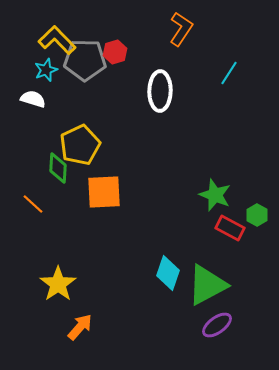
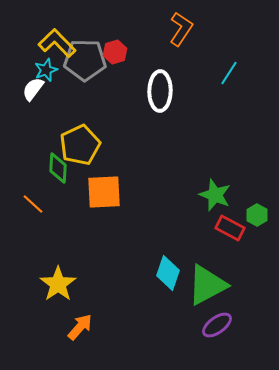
yellow L-shape: moved 3 px down
white semicircle: moved 10 px up; rotated 70 degrees counterclockwise
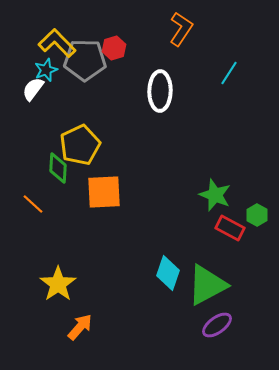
red hexagon: moved 1 px left, 4 px up
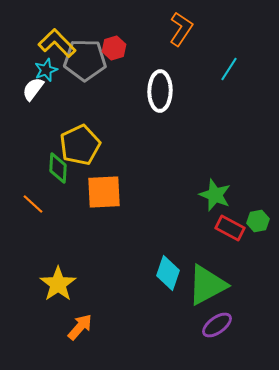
cyan line: moved 4 px up
green hexagon: moved 1 px right, 6 px down; rotated 20 degrees clockwise
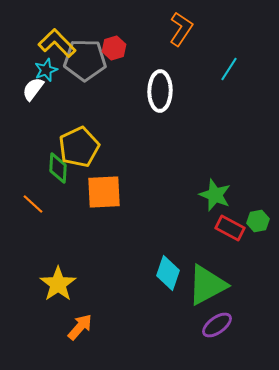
yellow pentagon: moved 1 px left, 2 px down
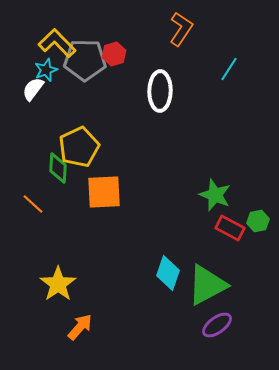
red hexagon: moved 6 px down
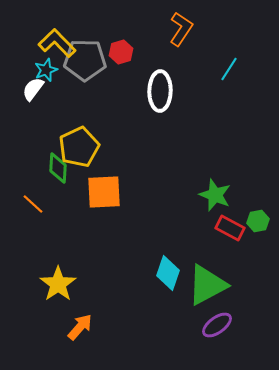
red hexagon: moved 7 px right, 2 px up
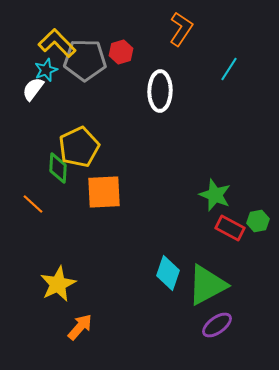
yellow star: rotated 9 degrees clockwise
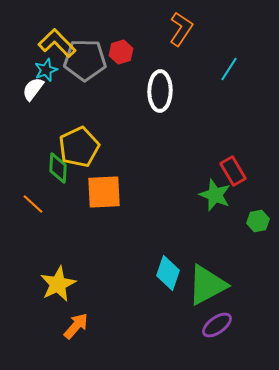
red rectangle: moved 3 px right, 57 px up; rotated 32 degrees clockwise
orange arrow: moved 4 px left, 1 px up
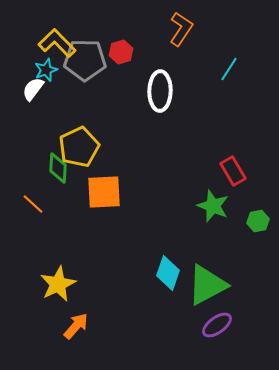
green star: moved 2 px left, 11 px down
